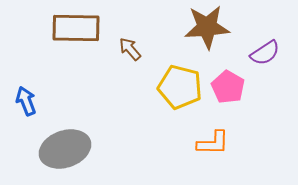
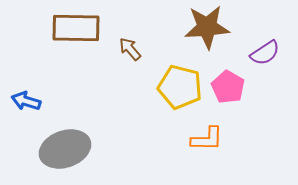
blue arrow: rotated 52 degrees counterclockwise
orange L-shape: moved 6 px left, 4 px up
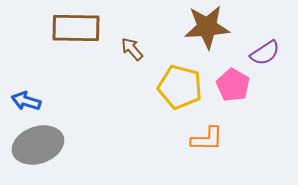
brown arrow: moved 2 px right
pink pentagon: moved 5 px right, 2 px up
gray ellipse: moved 27 px left, 4 px up
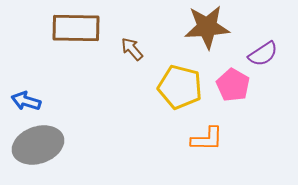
purple semicircle: moved 2 px left, 1 px down
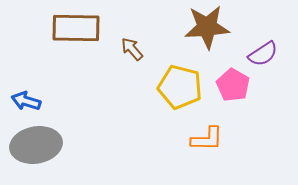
gray ellipse: moved 2 px left; rotated 9 degrees clockwise
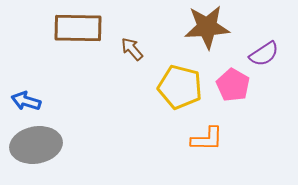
brown rectangle: moved 2 px right
purple semicircle: moved 1 px right
